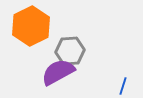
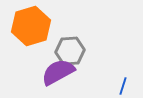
orange hexagon: rotated 9 degrees clockwise
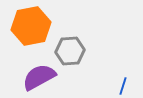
orange hexagon: rotated 6 degrees clockwise
purple semicircle: moved 19 px left, 5 px down
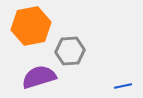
purple semicircle: rotated 12 degrees clockwise
blue line: rotated 60 degrees clockwise
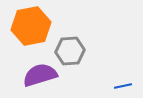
purple semicircle: moved 1 px right, 2 px up
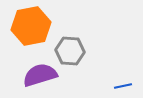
gray hexagon: rotated 8 degrees clockwise
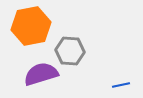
purple semicircle: moved 1 px right, 1 px up
blue line: moved 2 px left, 1 px up
